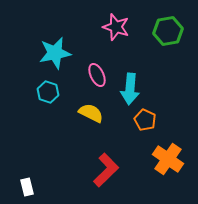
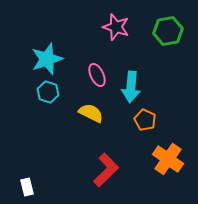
cyan star: moved 8 px left, 6 px down; rotated 8 degrees counterclockwise
cyan arrow: moved 1 px right, 2 px up
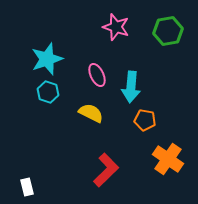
orange pentagon: rotated 15 degrees counterclockwise
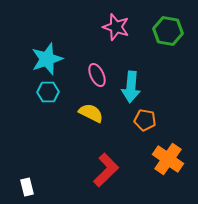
green hexagon: rotated 20 degrees clockwise
cyan hexagon: rotated 20 degrees counterclockwise
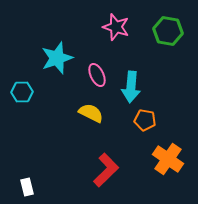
cyan star: moved 10 px right, 1 px up
cyan hexagon: moved 26 px left
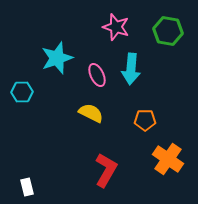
cyan arrow: moved 18 px up
orange pentagon: rotated 10 degrees counterclockwise
red L-shape: rotated 16 degrees counterclockwise
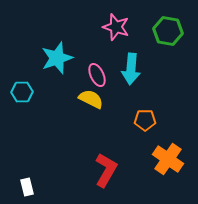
yellow semicircle: moved 14 px up
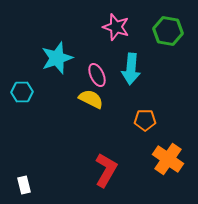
white rectangle: moved 3 px left, 2 px up
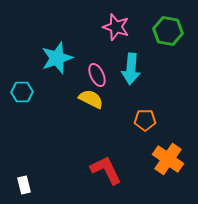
red L-shape: rotated 56 degrees counterclockwise
